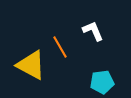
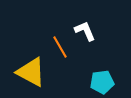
white L-shape: moved 8 px left
yellow triangle: moved 7 px down
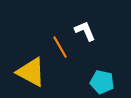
cyan pentagon: rotated 20 degrees clockwise
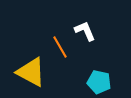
cyan pentagon: moved 3 px left
